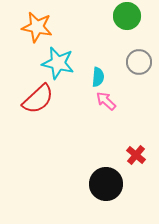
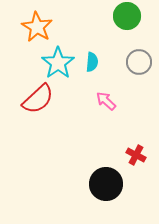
orange star: rotated 20 degrees clockwise
cyan star: rotated 24 degrees clockwise
cyan semicircle: moved 6 px left, 15 px up
red cross: rotated 12 degrees counterclockwise
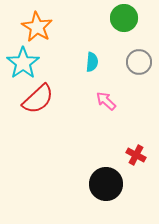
green circle: moved 3 px left, 2 px down
cyan star: moved 35 px left
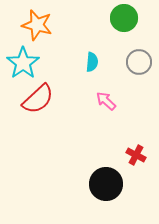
orange star: moved 2 px up; rotated 16 degrees counterclockwise
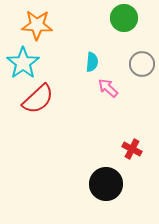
orange star: rotated 12 degrees counterclockwise
gray circle: moved 3 px right, 2 px down
pink arrow: moved 2 px right, 13 px up
red cross: moved 4 px left, 6 px up
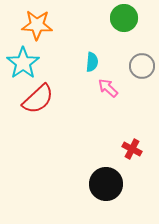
gray circle: moved 2 px down
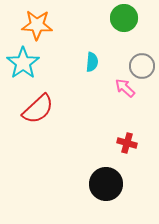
pink arrow: moved 17 px right
red semicircle: moved 10 px down
red cross: moved 5 px left, 6 px up; rotated 12 degrees counterclockwise
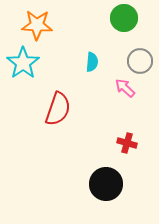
gray circle: moved 2 px left, 5 px up
red semicircle: moved 20 px right; rotated 28 degrees counterclockwise
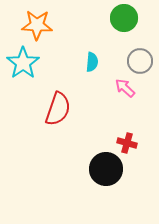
black circle: moved 15 px up
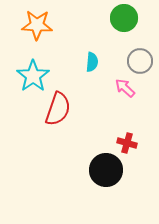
cyan star: moved 10 px right, 13 px down
black circle: moved 1 px down
